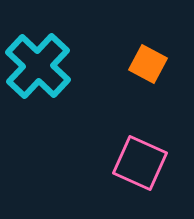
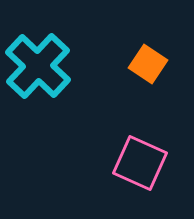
orange square: rotated 6 degrees clockwise
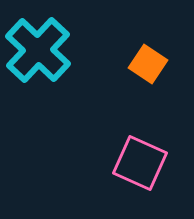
cyan cross: moved 16 px up
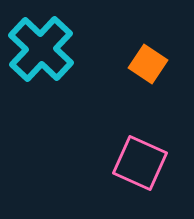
cyan cross: moved 3 px right, 1 px up
